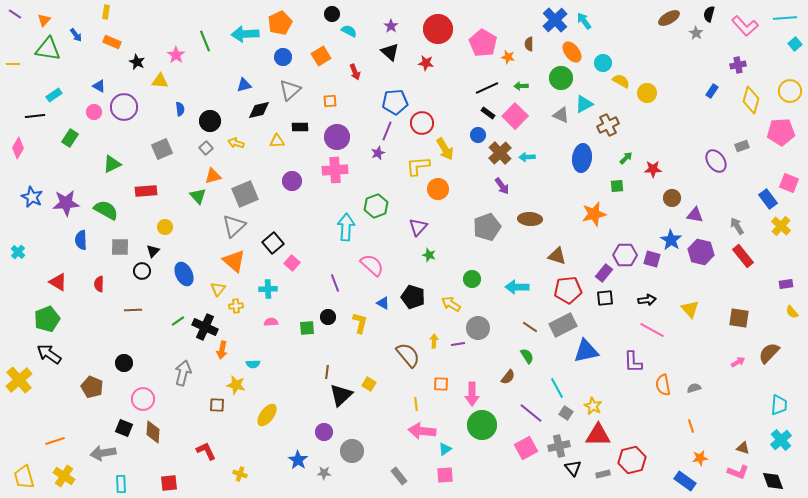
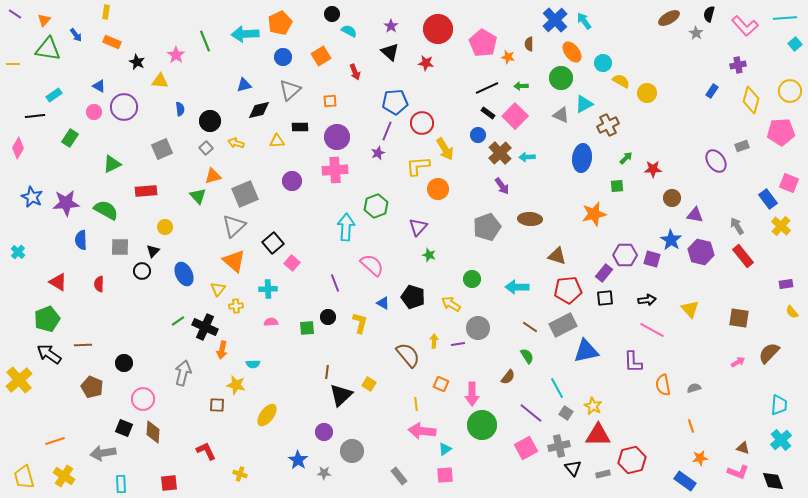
brown line at (133, 310): moved 50 px left, 35 px down
orange square at (441, 384): rotated 21 degrees clockwise
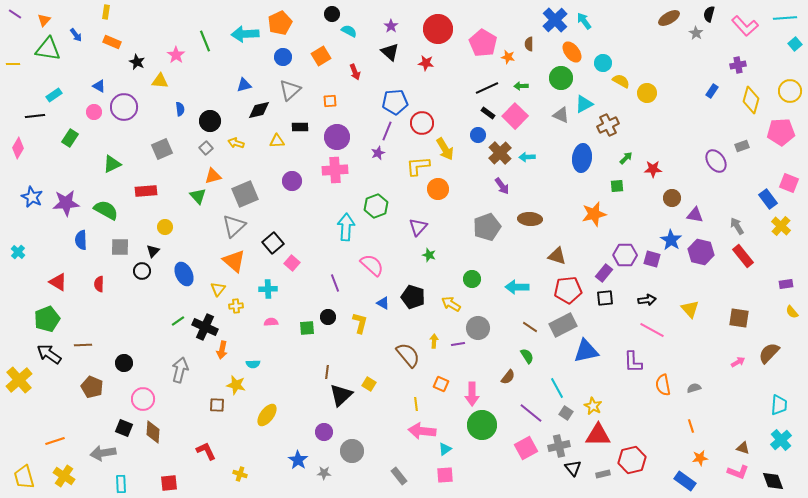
gray arrow at (183, 373): moved 3 px left, 3 px up
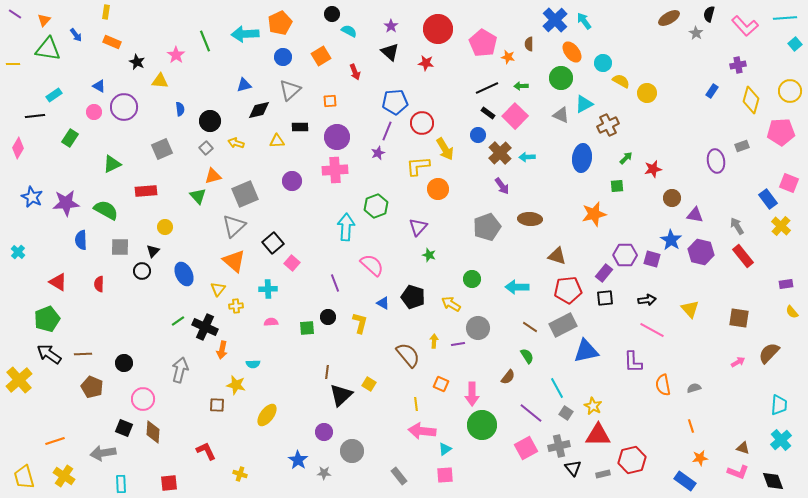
purple ellipse at (716, 161): rotated 25 degrees clockwise
red star at (653, 169): rotated 12 degrees counterclockwise
brown line at (83, 345): moved 9 px down
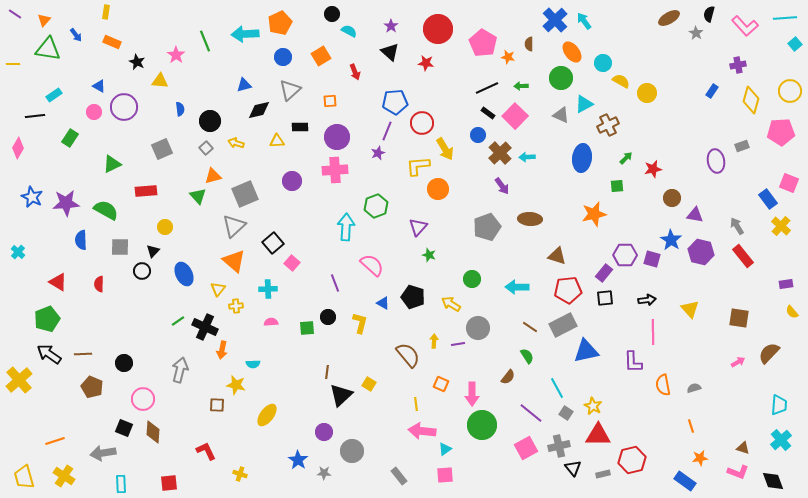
pink line at (652, 330): moved 1 px right, 2 px down; rotated 60 degrees clockwise
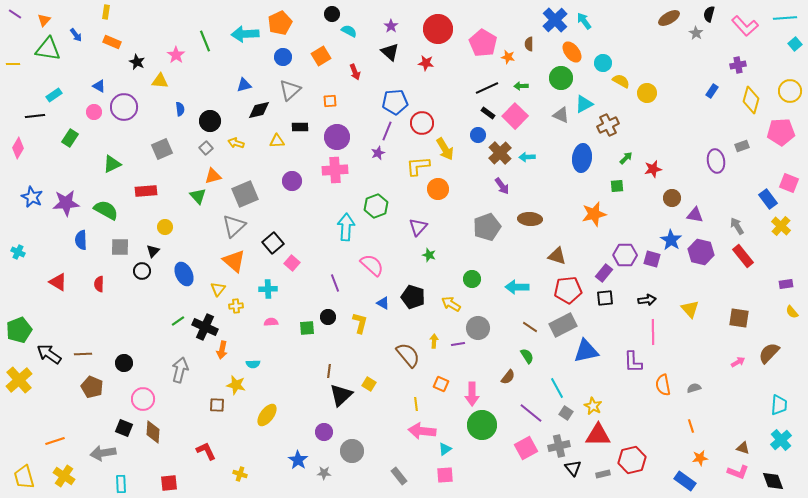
cyan cross at (18, 252): rotated 16 degrees counterclockwise
green pentagon at (47, 319): moved 28 px left, 11 px down
brown line at (327, 372): moved 2 px right, 1 px up
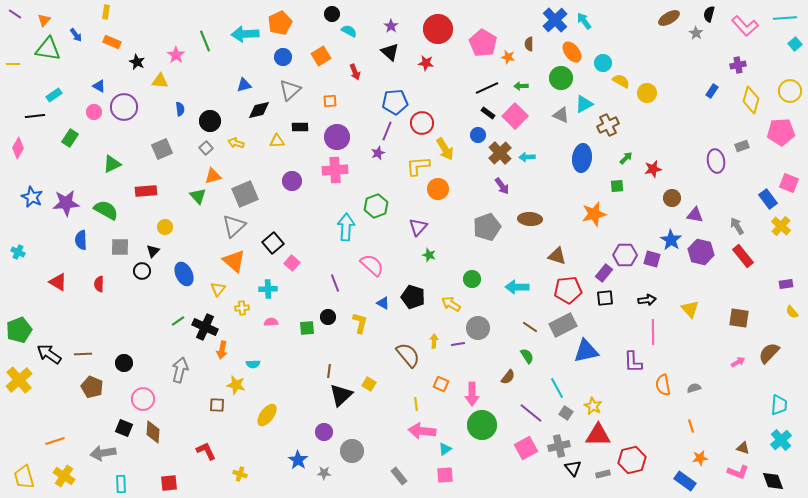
yellow cross at (236, 306): moved 6 px right, 2 px down
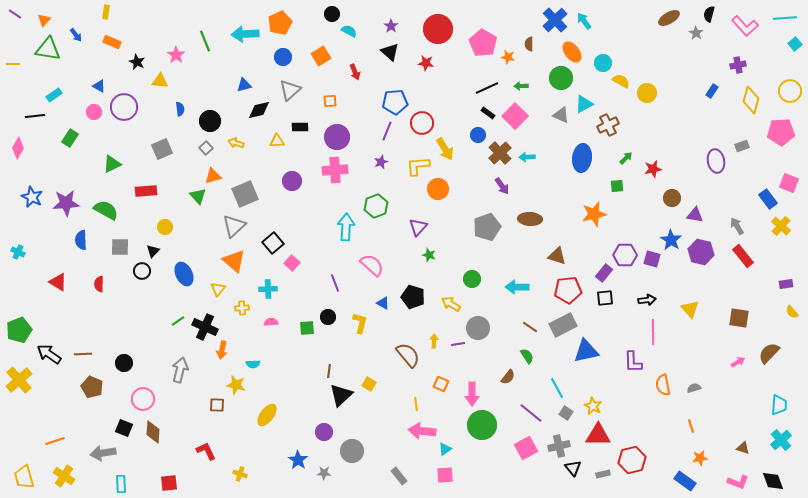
purple star at (378, 153): moved 3 px right, 9 px down
pink L-shape at (738, 472): moved 10 px down
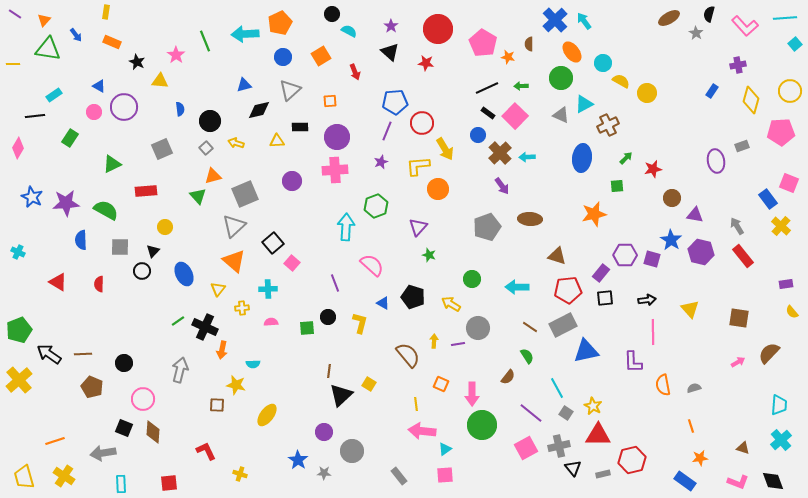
purple rectangle at (604, 273): moved 3 px left
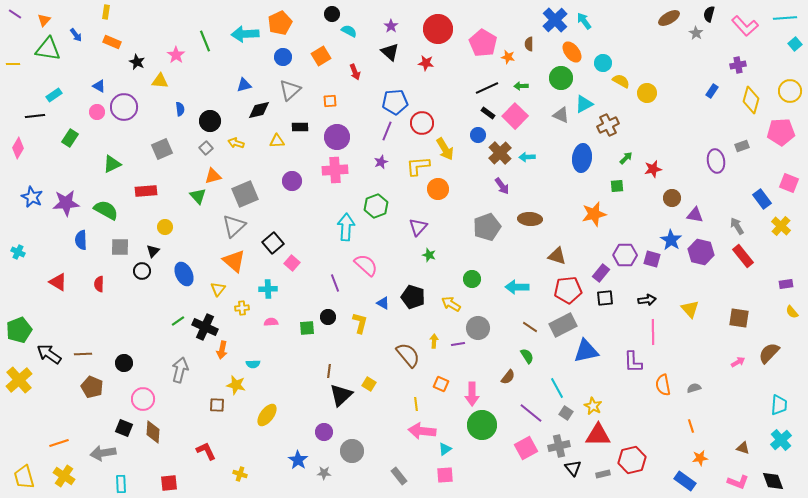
pink circle at (94, 112): moved 3 px right
blue rectangle at (768, 199): moved 6 px left
pink semicircle at (372, 265): moved 6 px left
orange line at (55, 441): moved 4 px right, 2 px down
